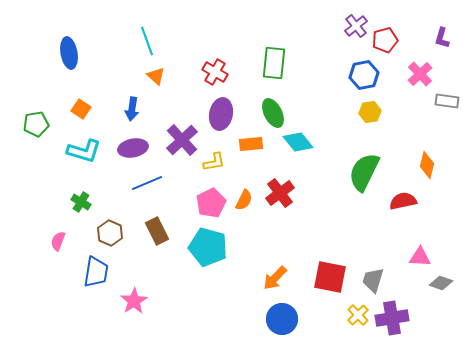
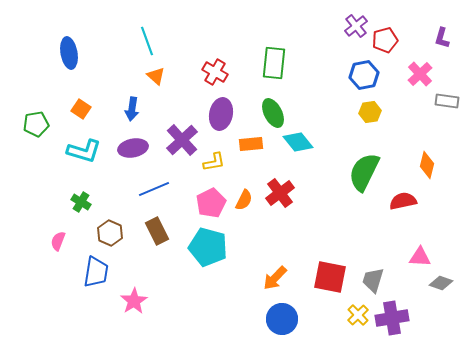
blue line at (147, 183): moved 7 px right, 6 px down
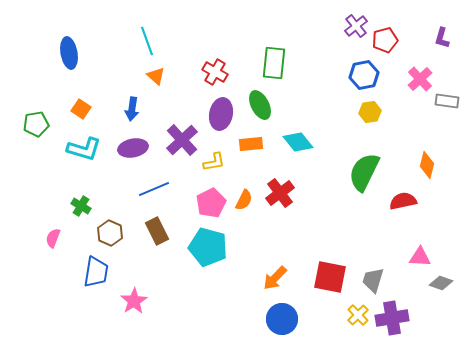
pink cross at (420, 74): moved 5 px down
green ellipse at (273, 113): moved 13 px left, 8 px up
cyan L-shape at (84, 151): moved 2 px up
green cross at (81, 202): moved 4 px down
pink semicircle at (58, 241): moved 5 px left, 3 px up
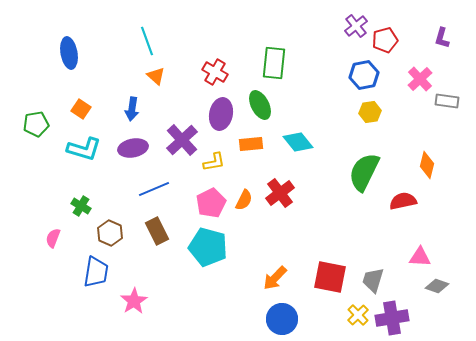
gray diamond at (441, 283): moved 4 px left, 3 px down
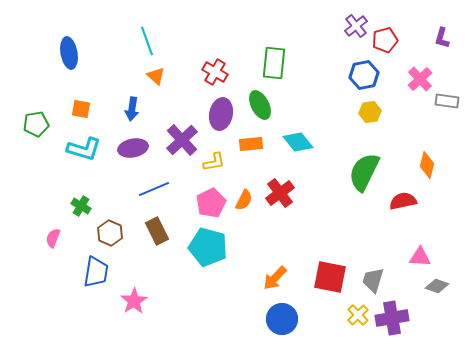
orange square at (81, 109): rotated 24 degrees counterclockwise
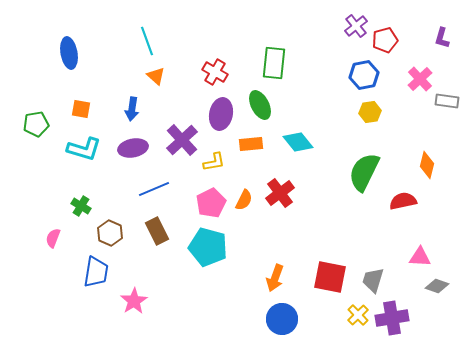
orange arrow at (275, 278): rotated 24 degrees counterclockwise
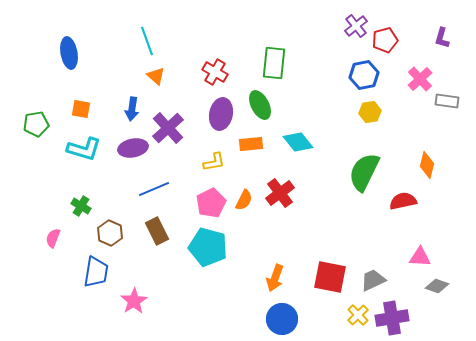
purple cross at (182, 140): moved 14 px left, 12 px up
gray trapezoid at (373, 280): rotated 48 degrees clockwise
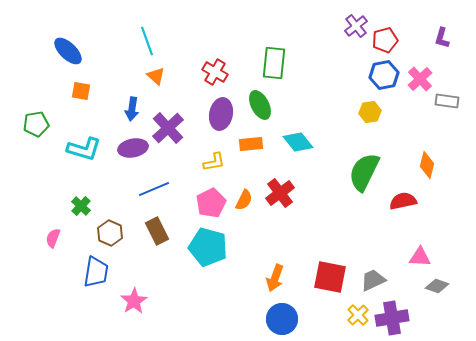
blue ellipse at (69, 53): moved 1 px left, 2 px up; rotated 36 degrees counterclockwise
blue hexagon at (364, 75): moved 20 px right
orange square at (81, 109): moved 18 px up
green cross at (81, 206): rotated 12 degrees clockwise
